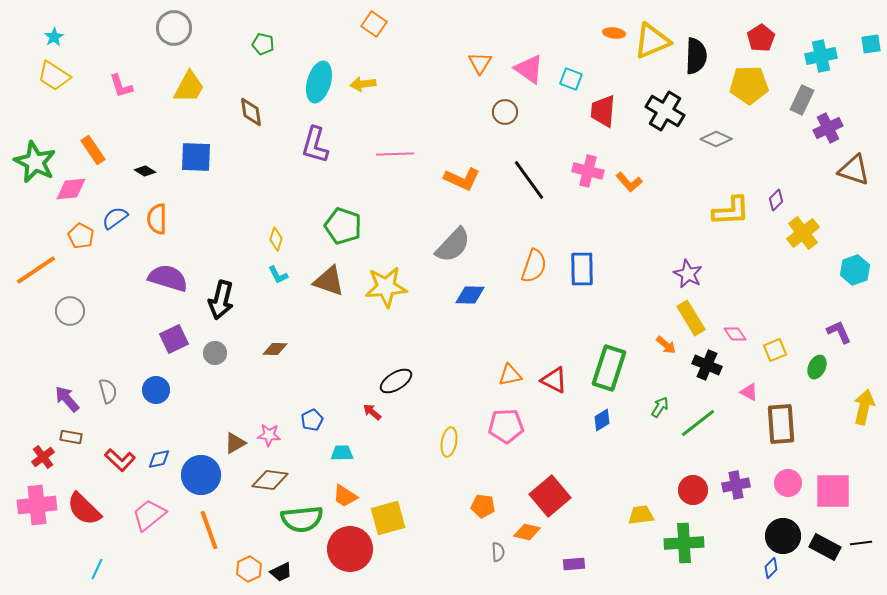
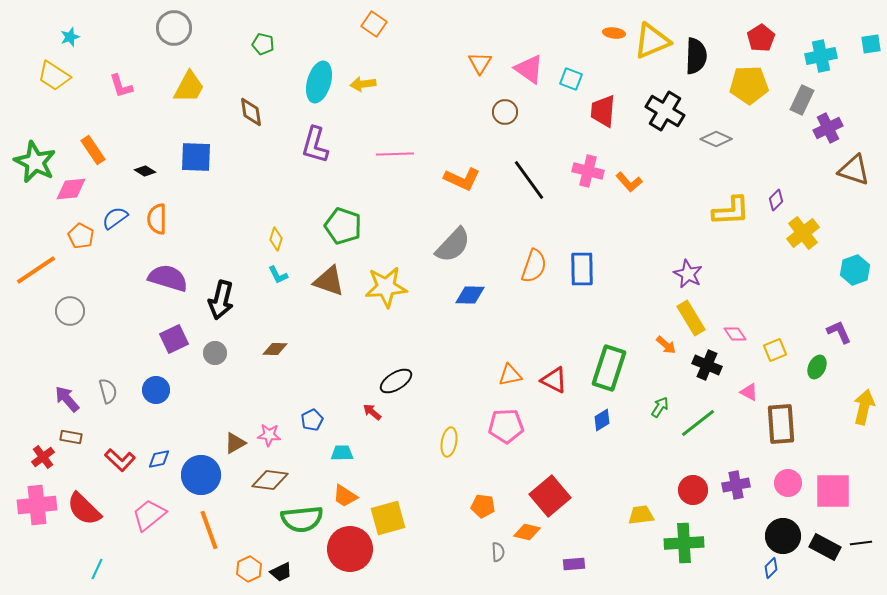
cyan star at (54, 37): moved 16 px right; rotated 12 degrees clockwise
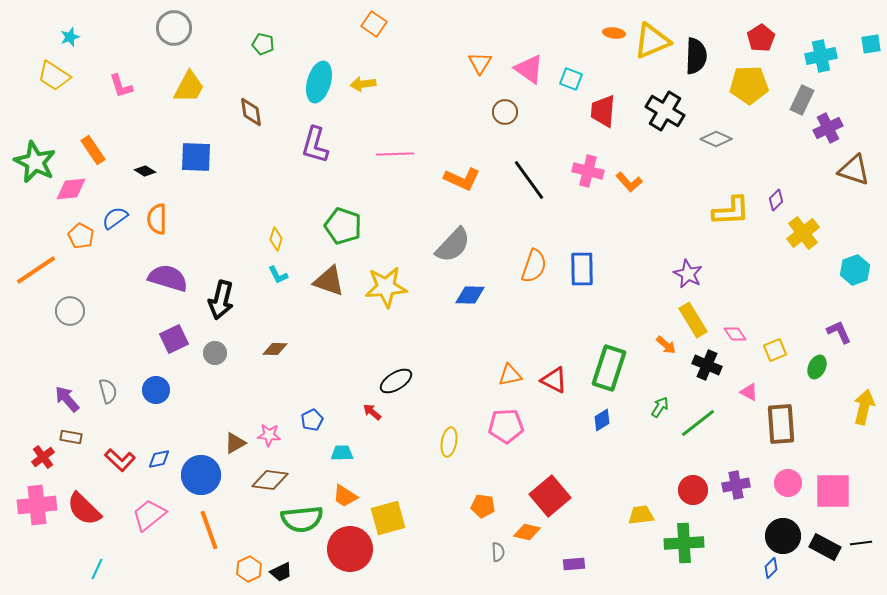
yellow rectangle at (691, 318): moved 2 px right, 2 px down
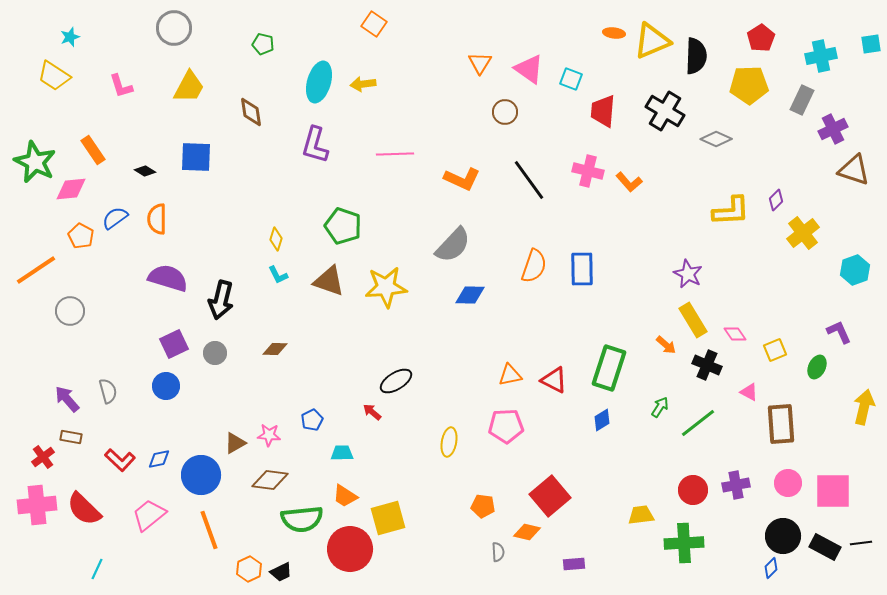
purple cross at (828, 128): moved 5 px right, 1 px down
purple square at (174, 339): moved 5 px down
blue circle at (156, 390): moved 10 px right, 4 px up
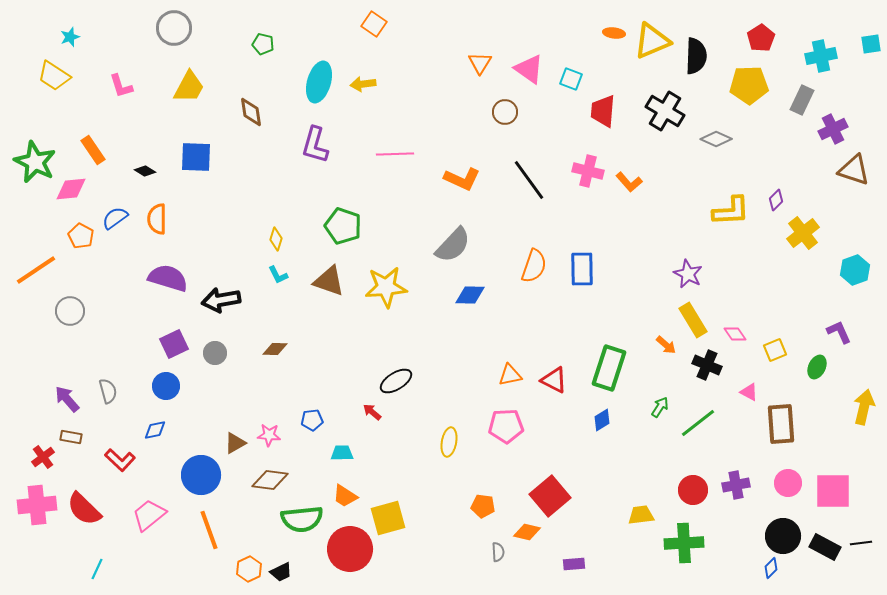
black arrow at (221, 300): rotated 66 degrees clockwise
blue pentagon at (312, 420): rotated 20 degrees clockwise
blue diamond at (159, 459): moved 4 px left, 29 px up
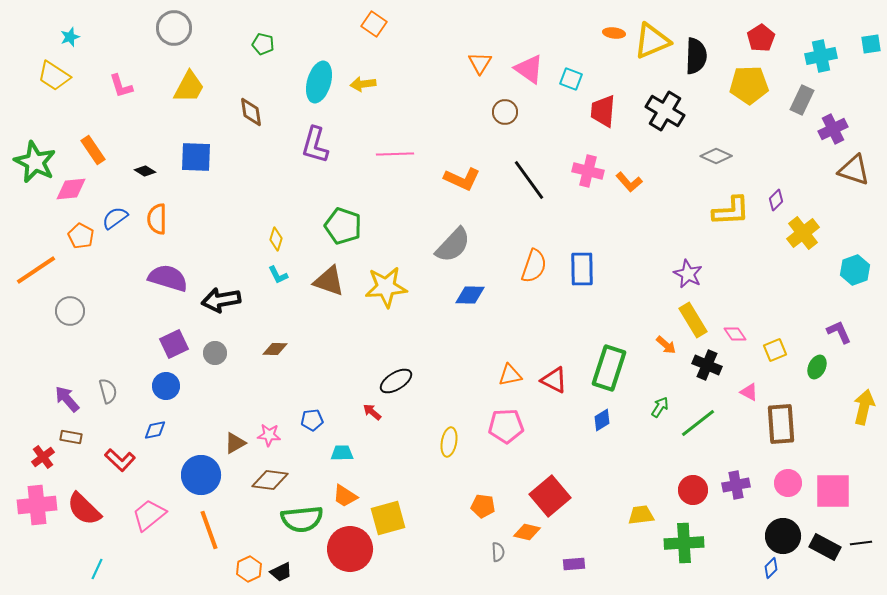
gray diamond at (716, 139): moved 17 px down
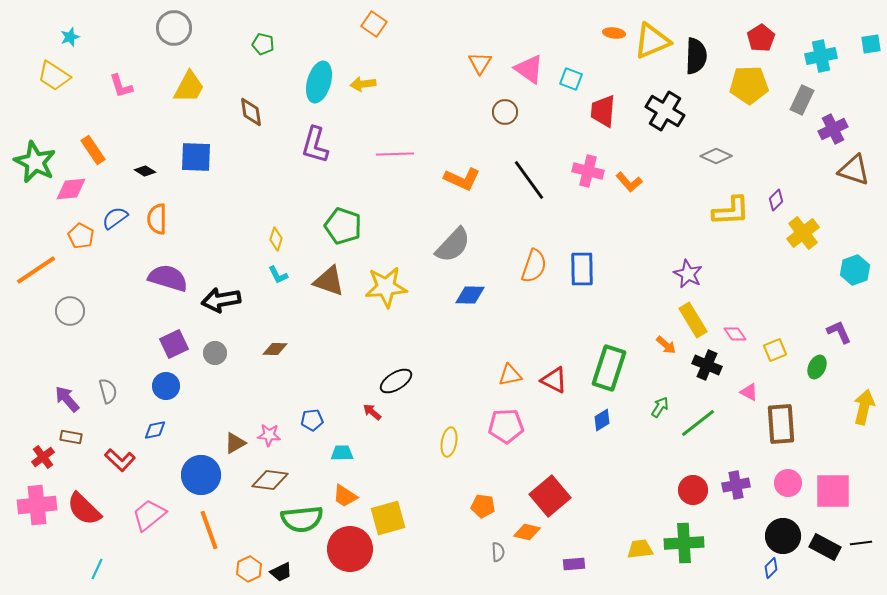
yellow trapezoid at (641, 515): moved 1 px left, 34 px down
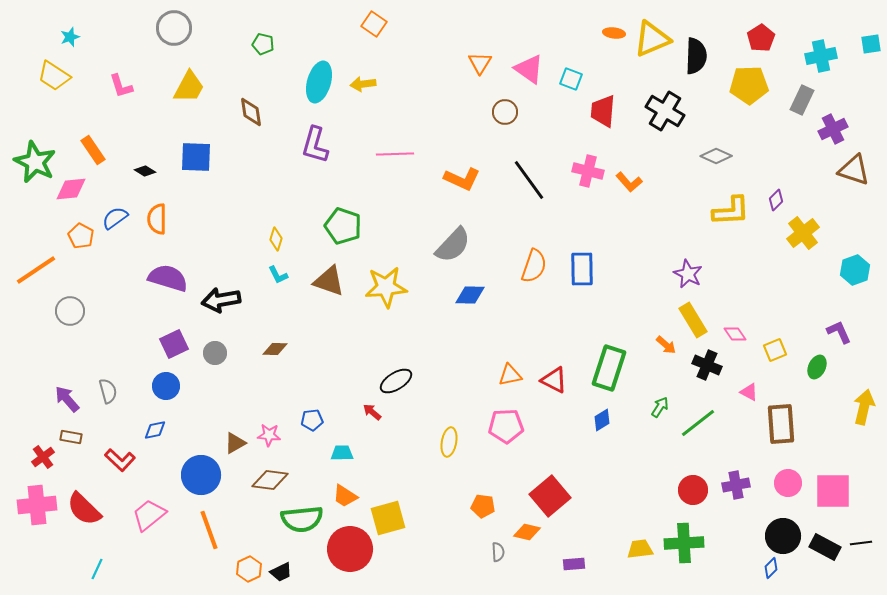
yellow triangle at (652, 41): moved 2 px up
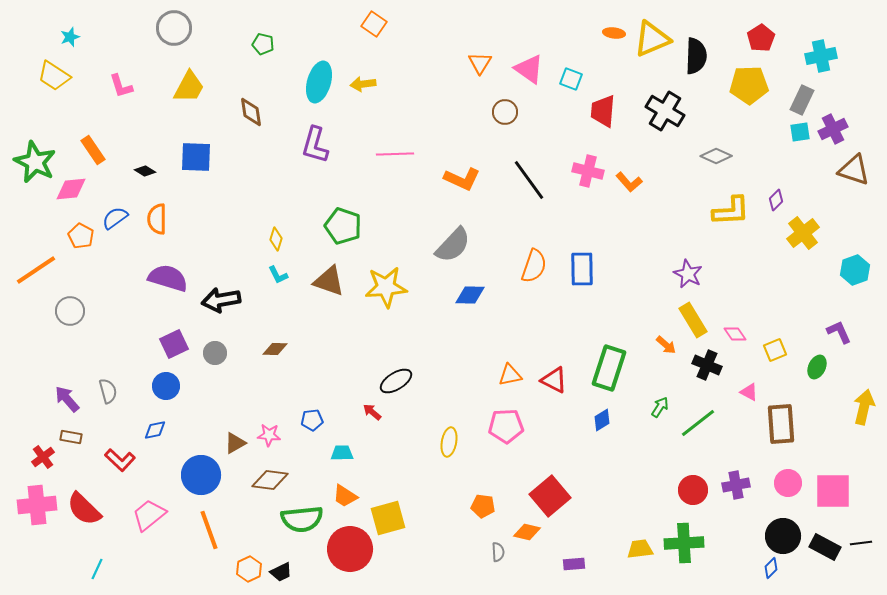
cyan square at (871, 44): moved 71 px left, 88 px down
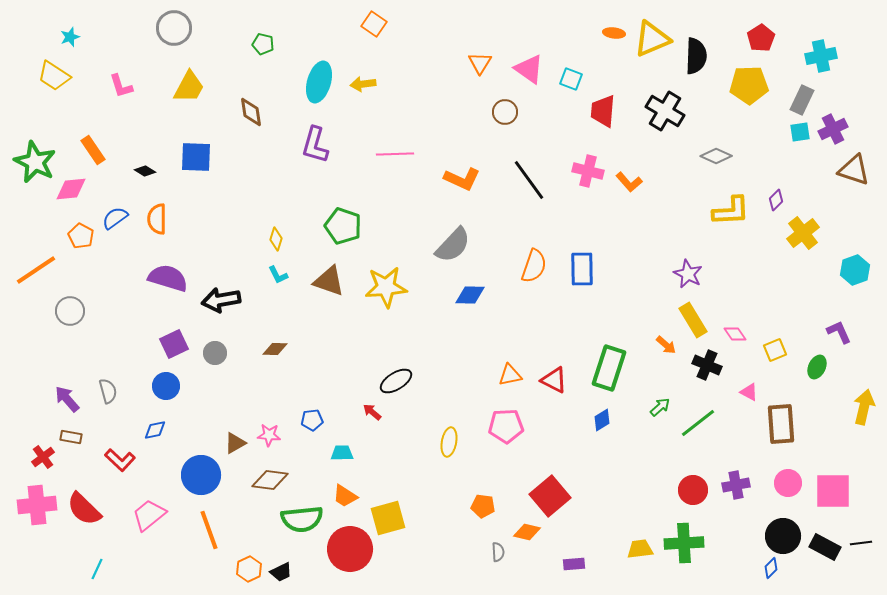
green arrow at (660, 407): rotated 15 degrees clockwise
